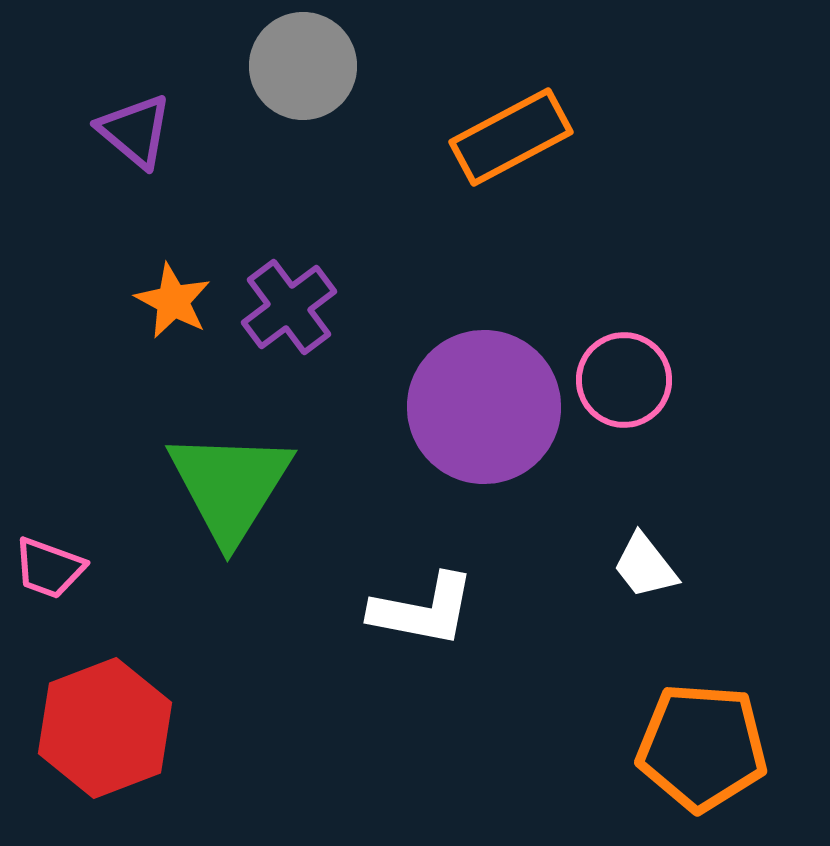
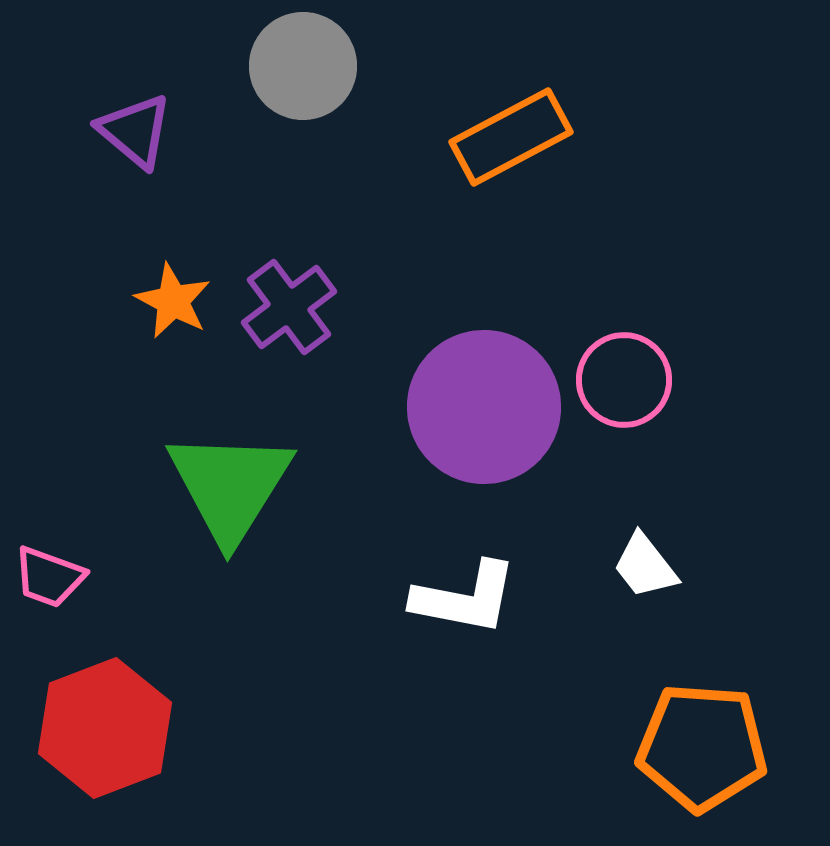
pink trapezoid: moved 9 px down
white L-shape: moved 42 px right, 12 px up
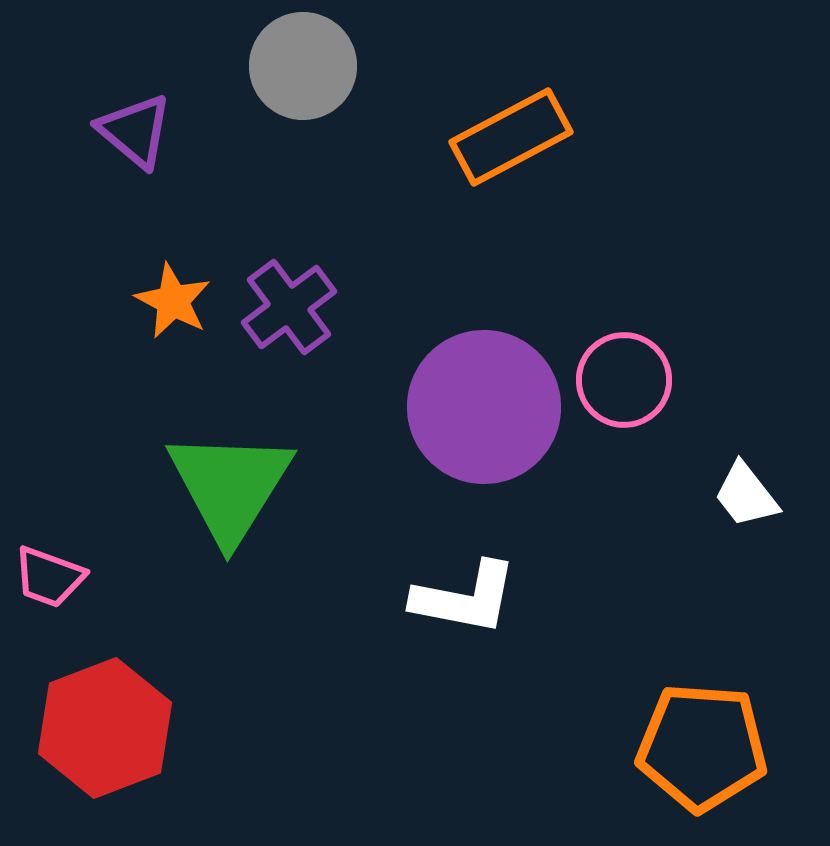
white trapezoid: moved 101 px right, 71 px up
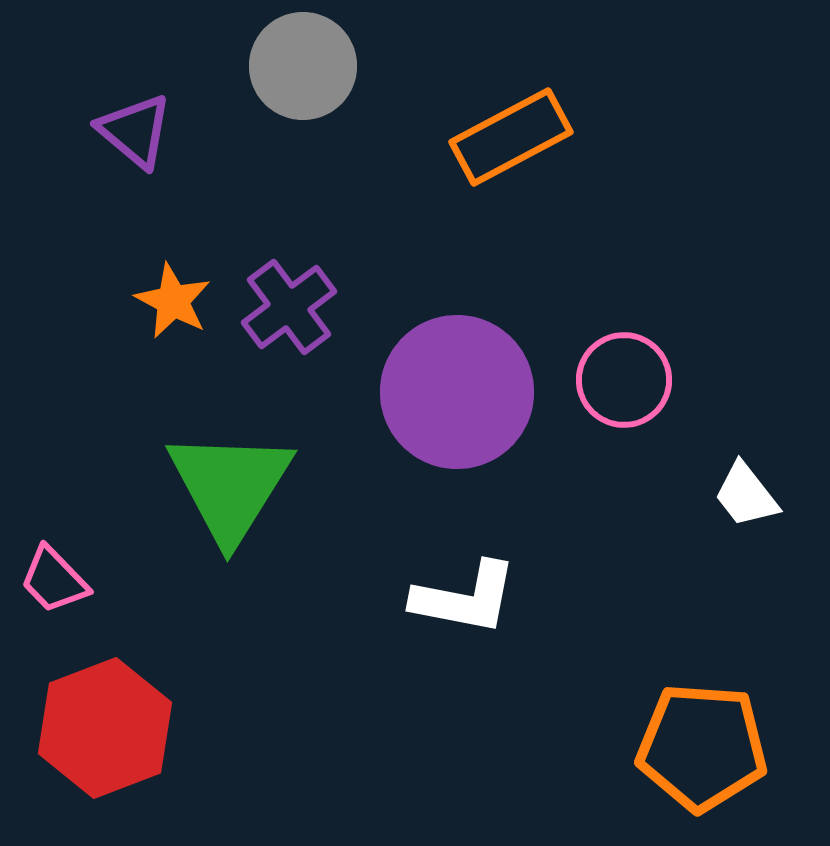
purple circle: moved 27 px left, 15 px up
pink trapezoid: moved 5 px right, 3 px down; rotated 26 degrees clockwise
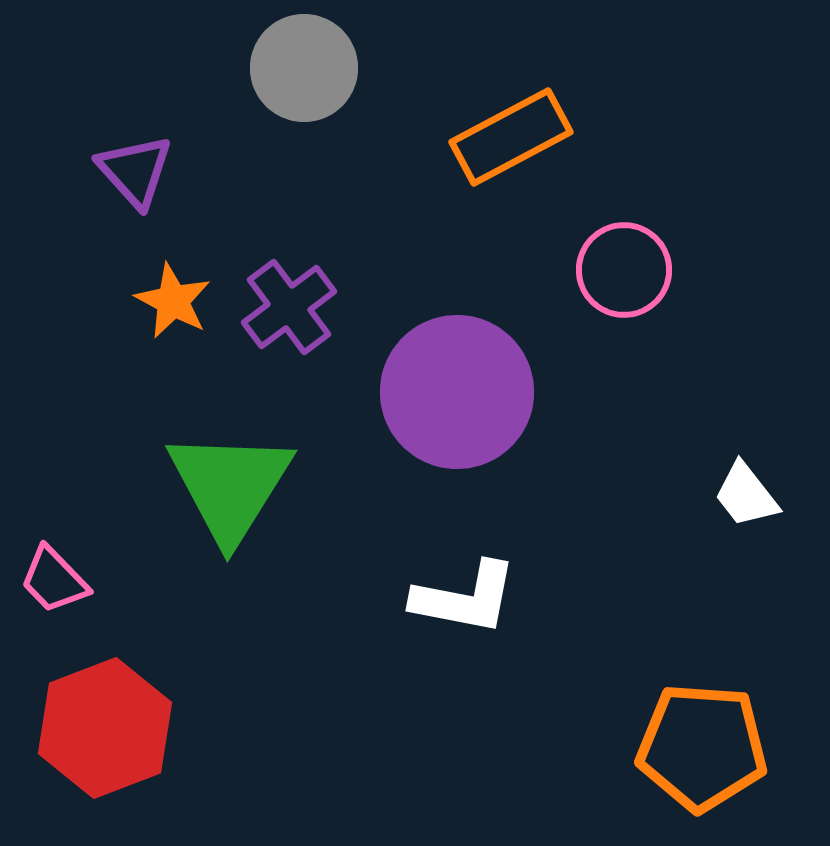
gray circle: moved 1 px right, 2 px down
purple triangle: moved 40 px down; rotated 8 degrees clockwise
pink circle: moved 110 px up
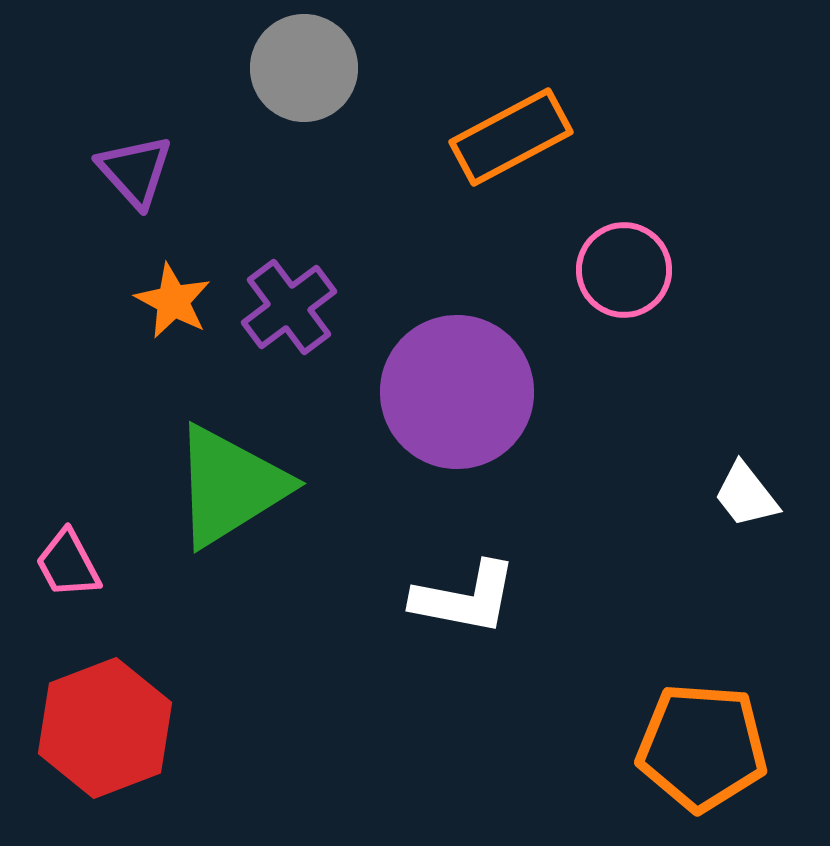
green triangle: rotated 26 degrees clockwise
pink trapezoid: moved 14 px right, 16 px up; rotated 16 degrees clockwise
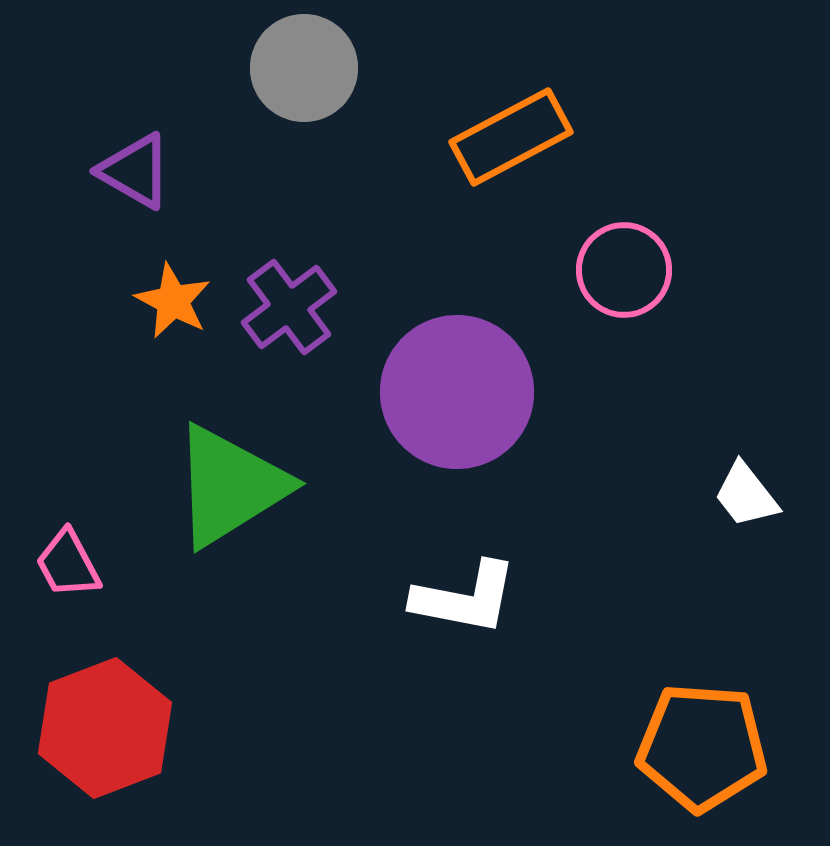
purple triangle: rotated 18 degrees counterclockwise
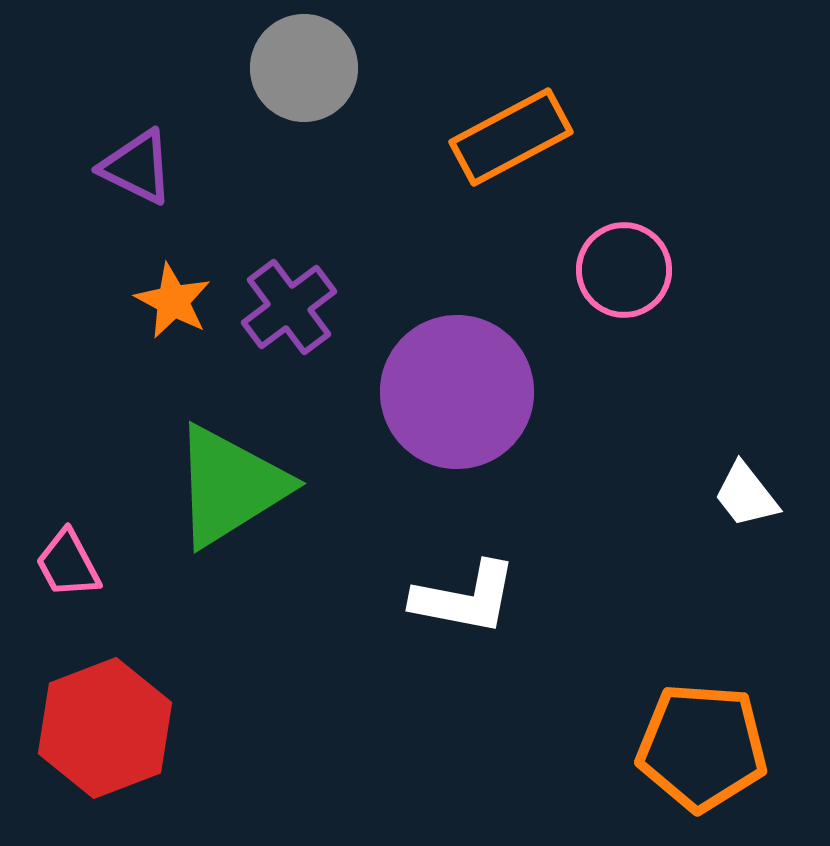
purple triangle: moved 2 px right, 4 px up; rotated 4 degrees counterclockwise
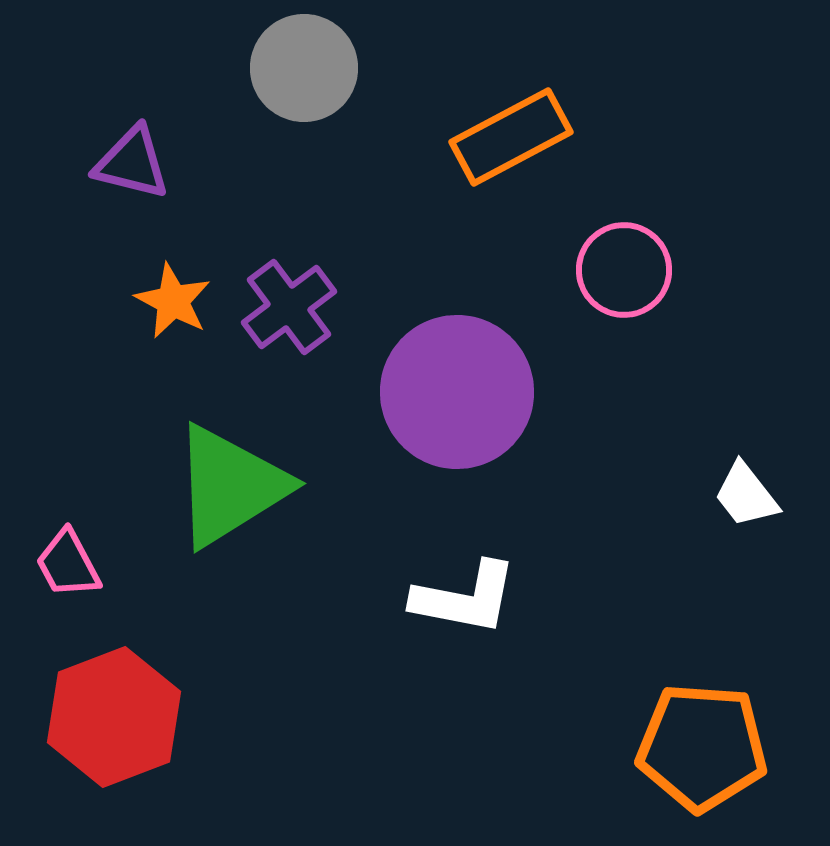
purple triangle: moved 5 px left, 4 px up; rotated 12 degrees counterclockwise
red hexagon: moved 9 px right, 11 px up
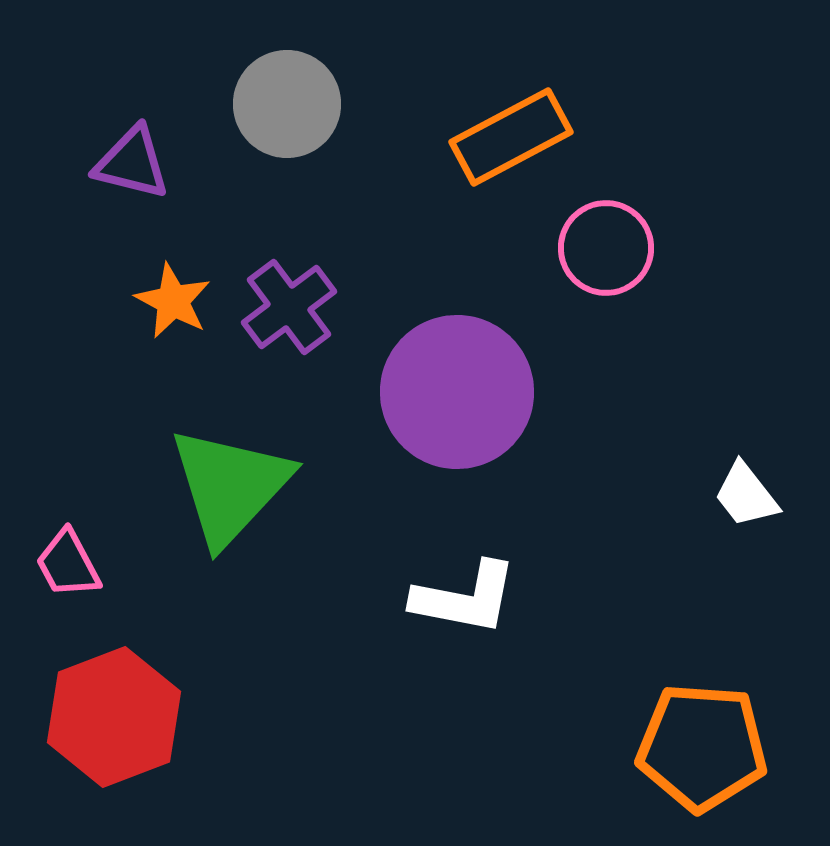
gray circle: moved 17 px left, 36 px down
pink circle: moved 18 px left, 22 px up
green triangle: rotated 15 degrees counterclockwise
